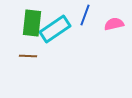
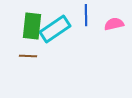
blue line: moved 1 px right; rotated 20 degrees counterclockwise
green rectangle: moved 3 px down
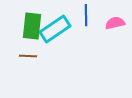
pink semicircle: moved 1 px right, 1 px up
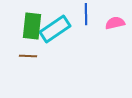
blue line: moved 1 px up
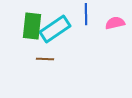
brown line: moved 17 px right, 3 px down
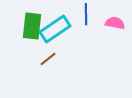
pink semicircle: rotated 24 degrees clockwise
brown line: moved 3 px right; rotated 42 degrees counterclockwise
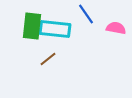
blue line: rotated 35 degrees counterclockwise
pink semicircle: moved 1 px right, 5 px down
cyan rectangle: rotated 40 degrees clockwise
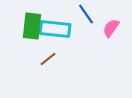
pink semicircle: moved 5 px left; rotated 66 degrees counterclockwise
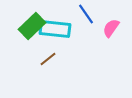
green rectangle: rotated 40 degrees clockwise
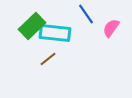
cyan rectangle: moved 4 px down
